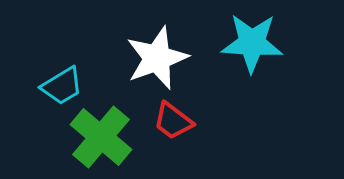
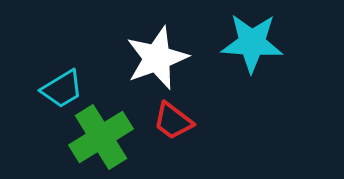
cyan trapezoid: moved 3 px down
green cross: rotated 18 degrees clockwise
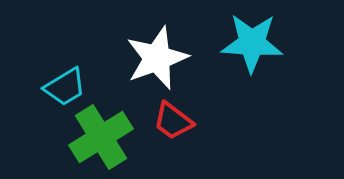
cyan trapezoid: moved 3 px right, 2 px up
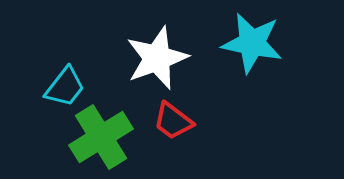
cyan star: rotated 8 degrees clockwise
cyan trapezoid: rotated 21 degrees counterclockwise
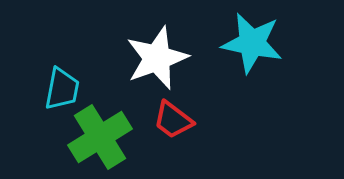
cyan trapezoid: moved 3 px left, 2 px down; rotated 27 degrees counterclockwise
red trapezoid: moved 1 px up
green cross: moved 1 px left
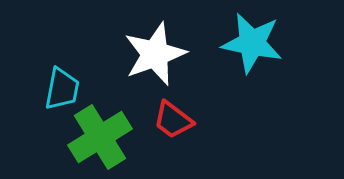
white star: moved 2 px left, 4 px up
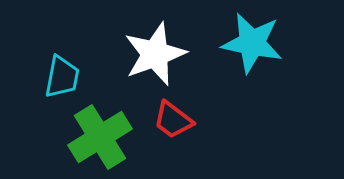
cyan trapezoid: moved 12 px up
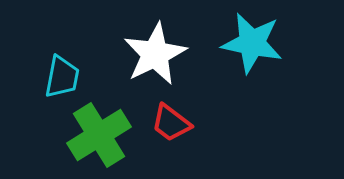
white star: rotated 6 degrees counterclockwise
red trapezoid: moved 2 px left, 3 px down
green cross: moved 1 px left, 2 px up
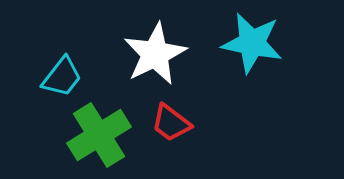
cyan trapezoid: rotated 27 degrees clockwise
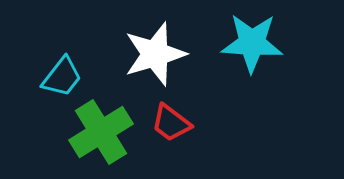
cyan star: rotated 8 degrees counterclockwise
white star: rotated 10 degrees clockwise
green cross: moved 2 px right, 3 px up
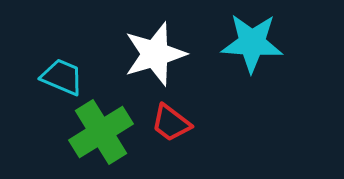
cyan trapezoid: rotated 105 degrees counterclockwise
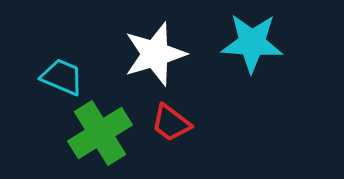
green cross: moved 1 px left, 1 px down
